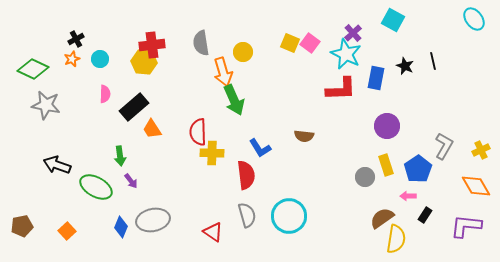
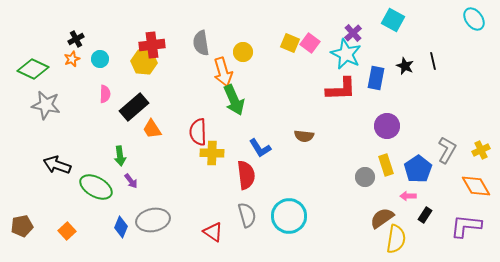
gray L-shape at (444, 146): moved 3 px right, 4 px down
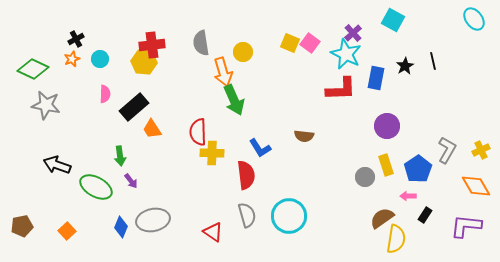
black star at (405, 66): rotated 18 degrees clockwise
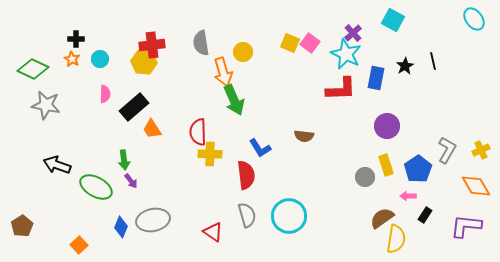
black cross at (76, 39): rotated 28 degrees clockwise
orange star at (72, 59): rotated 21 degrees counterclockwise
yellow cross at (212, 153): moved 2 px left, 1 px down
green arrow at (120, 156): moved 4 px right, 4 px down
brown pentagon at (22, 226): rotated 20 degrees counterclockwise
orange square at (67, 231): moved 12 px right, 14 px down
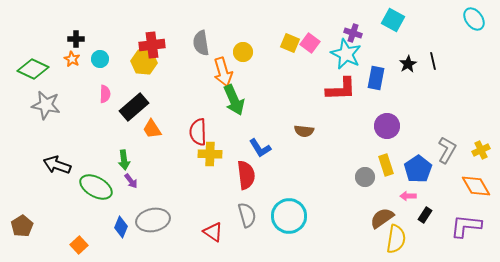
purple cross at (353, 33): rotated 30 degrees counterclockwise
black star at (405, 66): moved 3 px right, 2 px up
brown semicircle at (304, 136): moved 5 px up
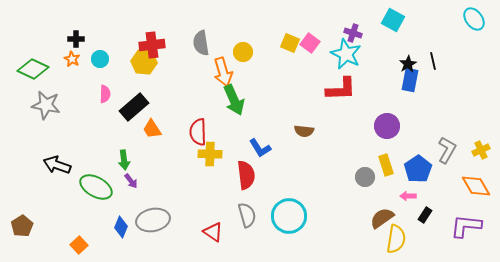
blue rectangle at (376, 78): moved 34 px right, 2 px down
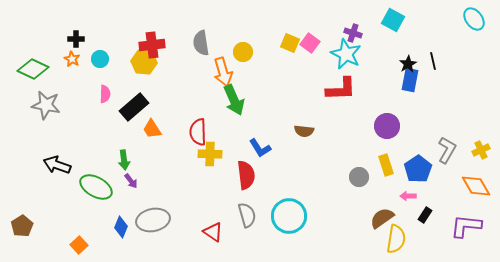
gray circle at (365, 177): moved 6 px left
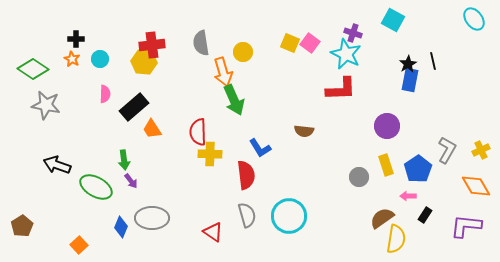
green diamond at (33, 69): rotated 8 degrees clockwise
gray ellipse at (153, 220): moved 1 px left, 2 px up; rotated 12 degrees clockwise
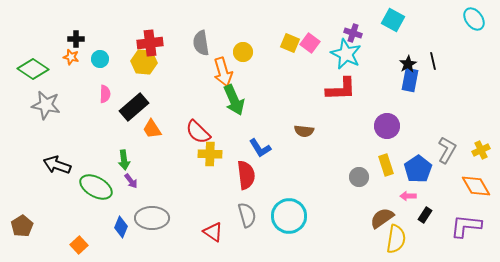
red cross at (152, 45): moved 2 px left, 2 px up
orange star at (72, 59): moved 1 px left, 2 px up; rotated 14 degrees counterclockwise
red semicircle at (198, 132): rotated 44 degrees counterclockwise
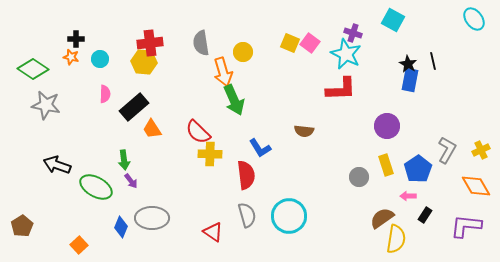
black star at (408, 64): rotated 12 degrees counterclockwise
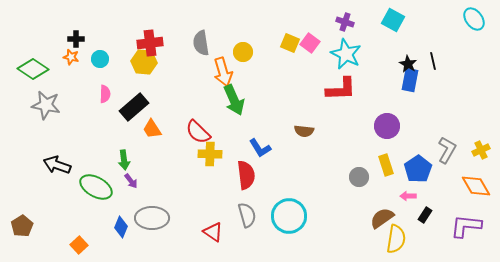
purple cross at (353, 33): moved 8 px left, 11 px up
